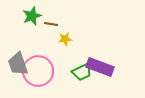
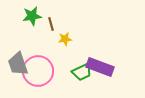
green star: rotated 12 degrees clockwise
brown line: rotated 64 degrees clockwise
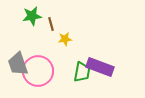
green trapezoid: rotated 55 degrees counterclockwise
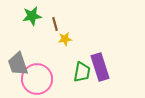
brown line: moved 4 px right
purple rectangle: rotated 52 degrees clockwise
pink circle: moved 1 px left, 8 px down
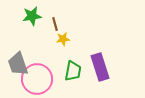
yellow star: moved 2 px left
green trapezoid: moved 9 px left, 1 px up
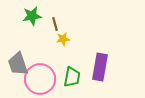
purple rectangle: rotated 28 degrees clockwise
green trapezoid: moved 1 px left, 6 px down
pink circle: moved 3 px right
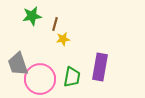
brown line: rotated 32 degrees clockwise
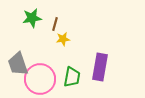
green star: moved 2 px down
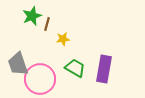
green star: moved 2 px up; rotated 12 degrees counterclockwise
brown line: moved 8 px left
purple rectangle: moved 4 px right, 2 px down
green trapezoid: moved 3 px right, 9 px up; rotated 70 degrees counterclockwise
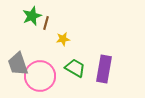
brown line: moved 1 px left, 1 px up
pink circle: moved 3 px up
